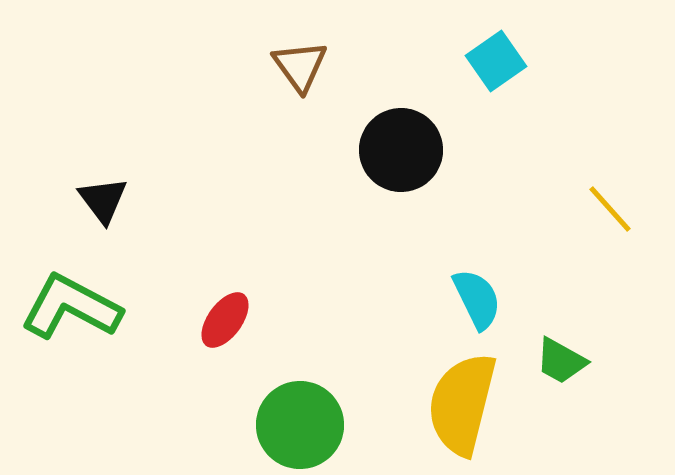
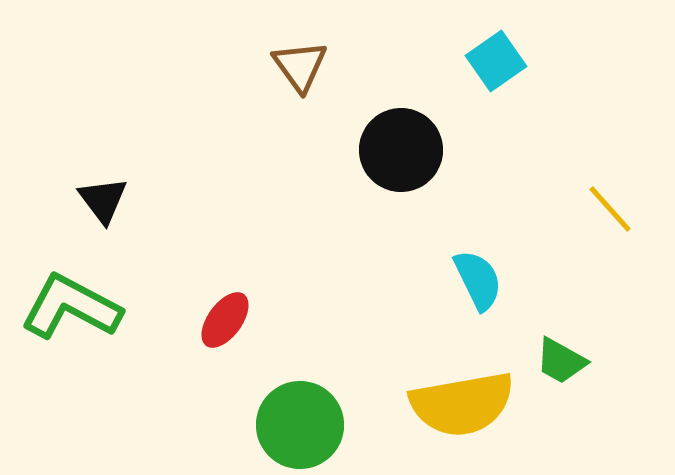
cyan semicircle: moved 1 px right, 19 px up
yellow semicircle: rotated 114 degrees counterclockwise
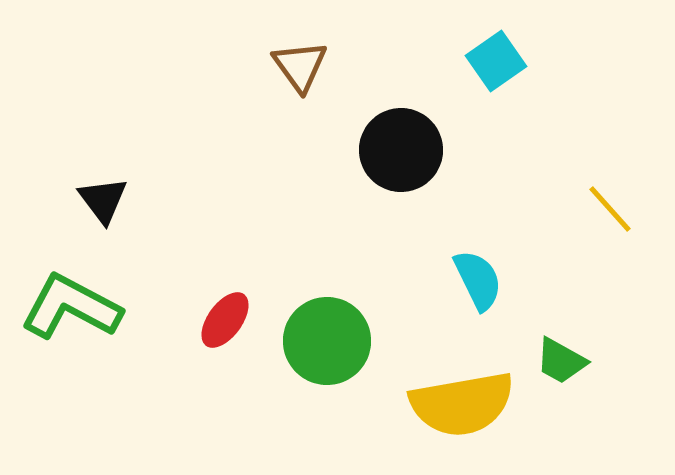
green circle: moved 27 px right, 84 px up
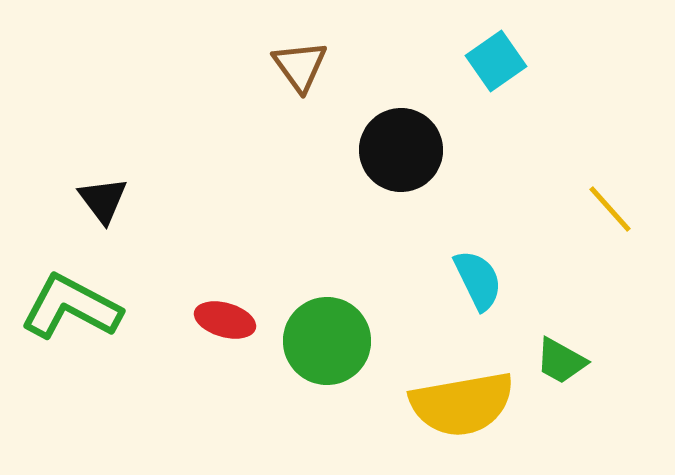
red ellipse: rotated 70 degrees clockwise
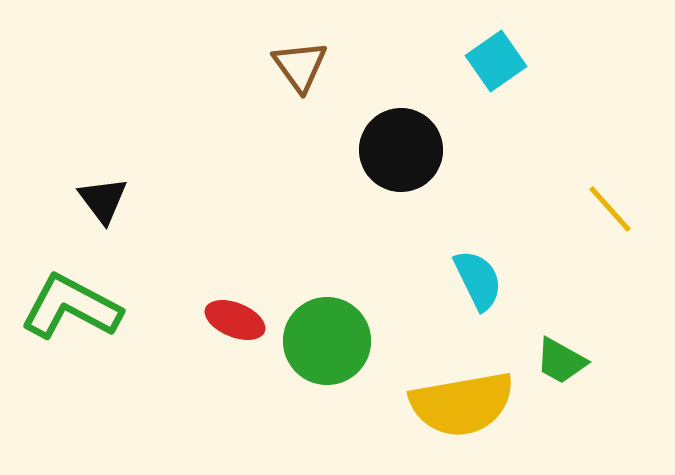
red ellipse: moved 10 px right; rotated 6 degrees clockwise
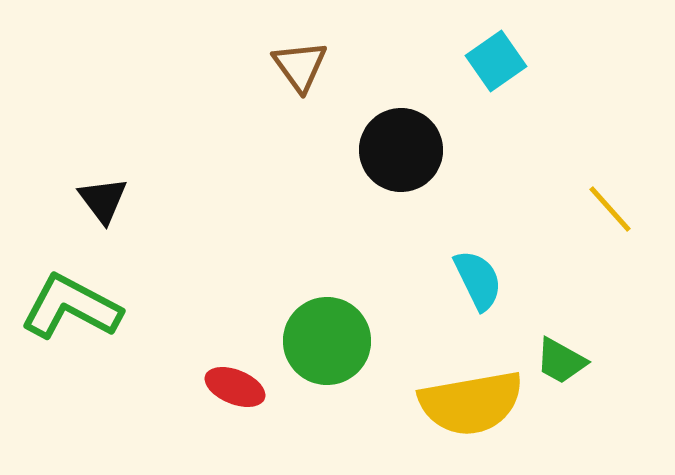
red ellipse: moved 67 px down
yellow semicircle: moved 9 px right, 1 px up
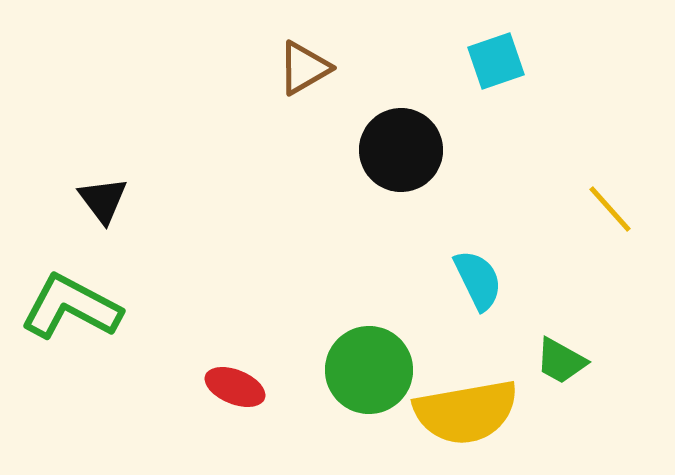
cyan square: rotated 16 degrees clockwise
brown triangle: moved 4 px right, 2 px down; rotated 36 degrees clockwise
green circle: moved 42 px right, 29 px down
yellow semicircle: moved 5 px left, 9 px down
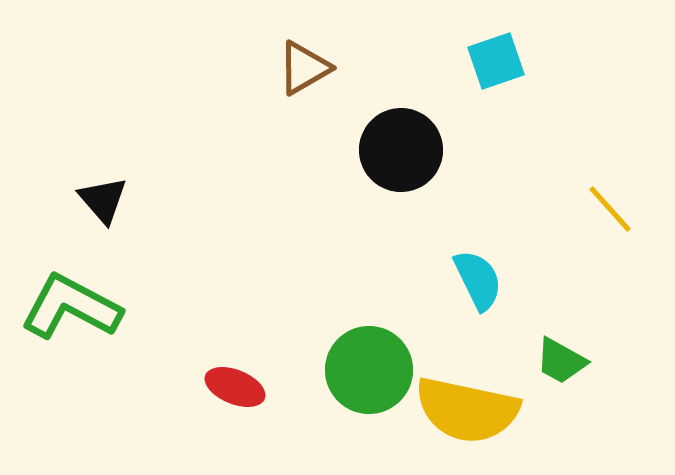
black triangle: rotated 4 degrees counterclockwise
yellow semicircle: moved 1 px right, 2 px up; rotated 22 degrees clockwise
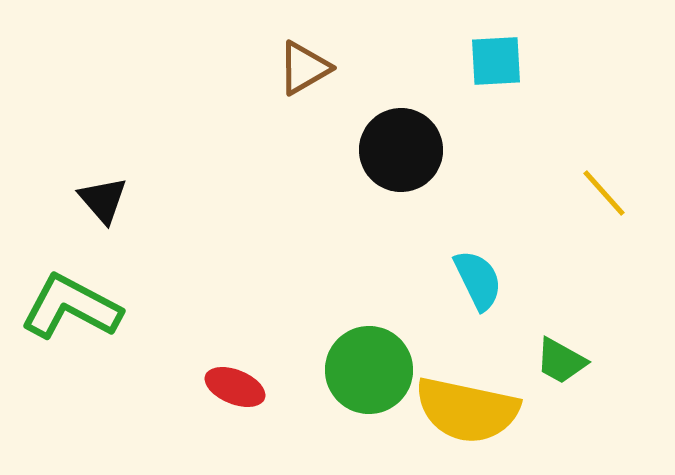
cyan square: rotated 16 degrees clockwise
yellow line: moved 6 px left, 16 px up
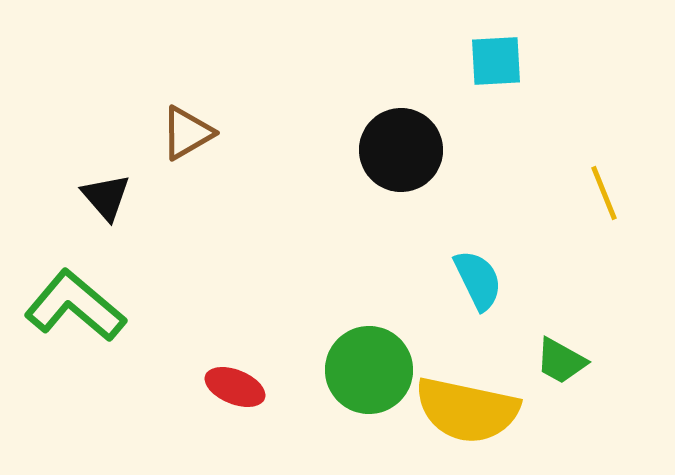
brown triangle: moved 117 px left, 65 px down
yellow line: rotated 20 degrees clockwise
black triangle: moved 3 px right, 3 px up
green L-shape: moved 4 px right, 1 px up; rotated 12 degrees clockwise
